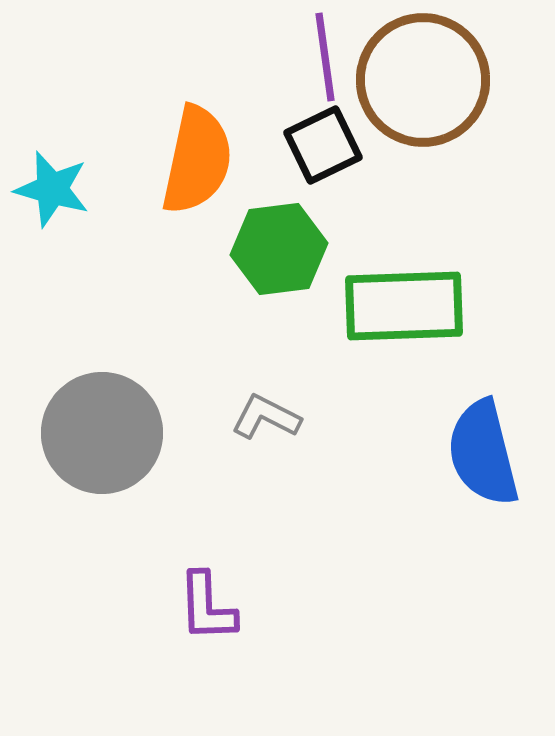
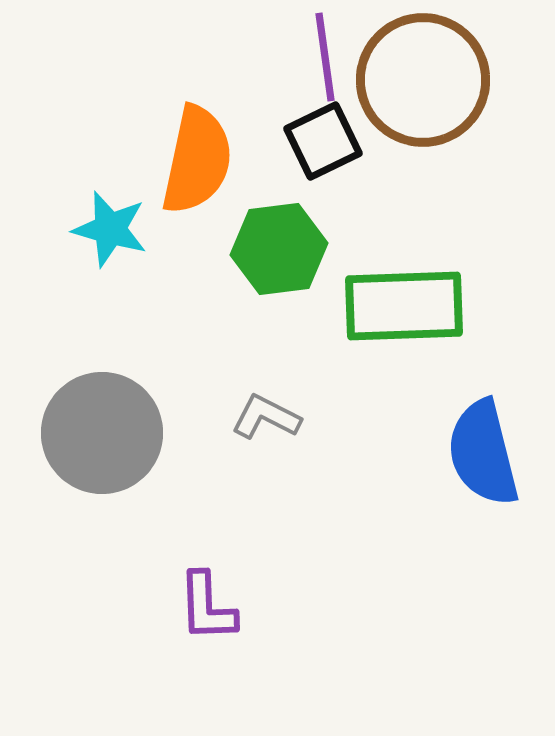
black square: moved 4 px up
cyan star: moved 58 px right, 40 px down
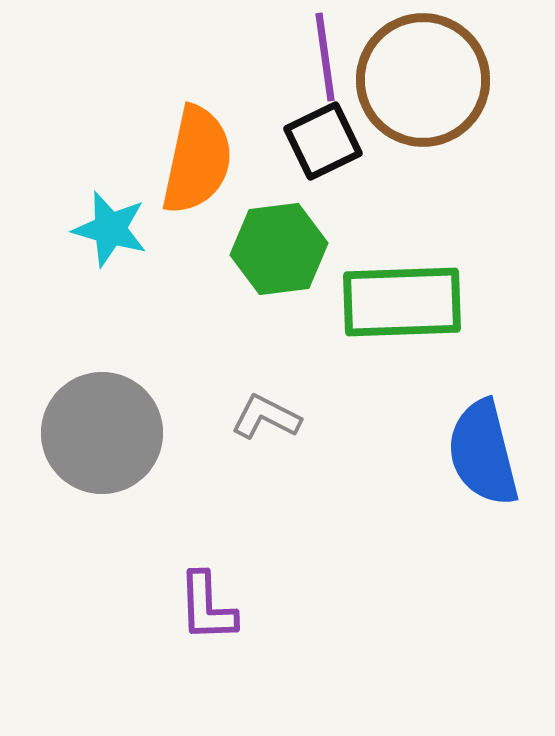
green rectangle: moved 2 px left, 4 px up
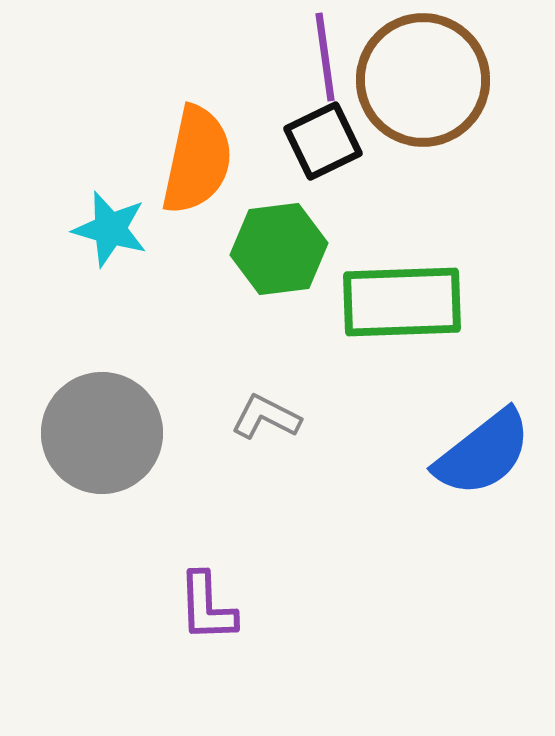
blue semicircle: rotated 114 degrees counterclockwise
